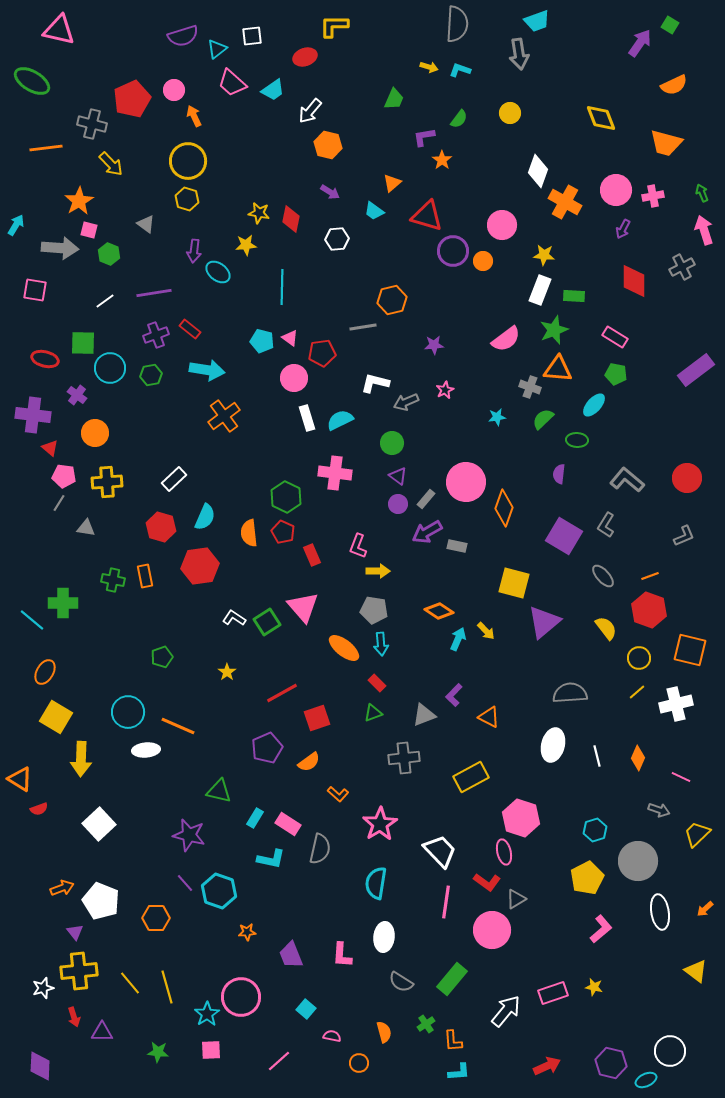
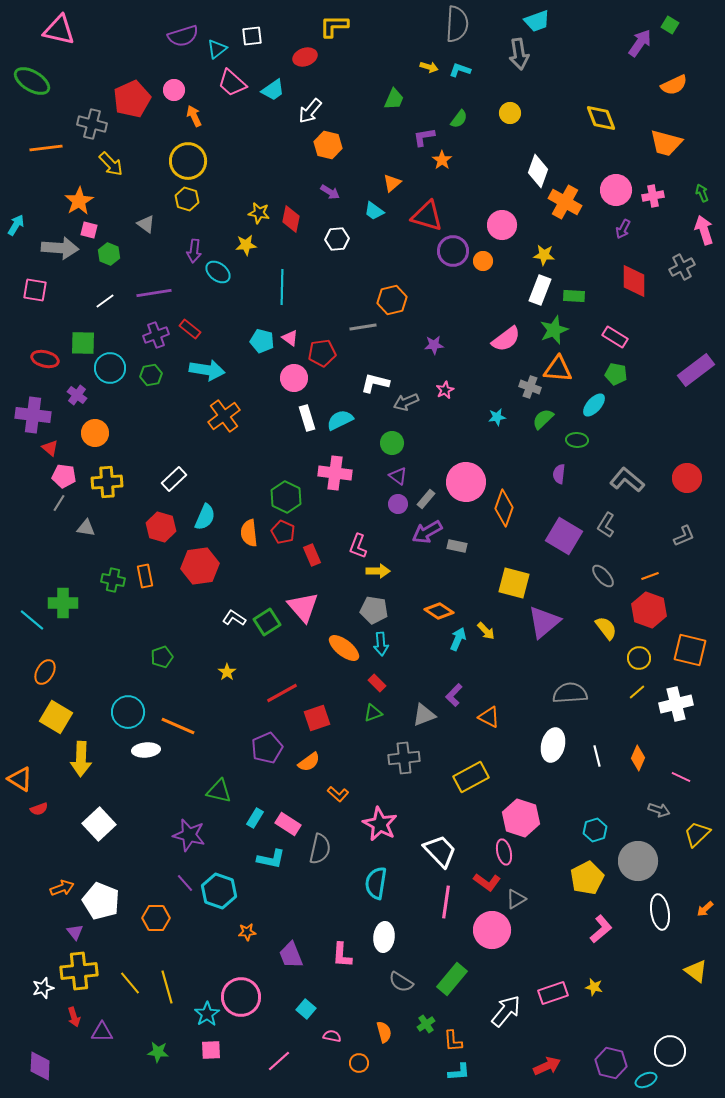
pink star at (380, 824): rotated 12 degrees counterclockwise
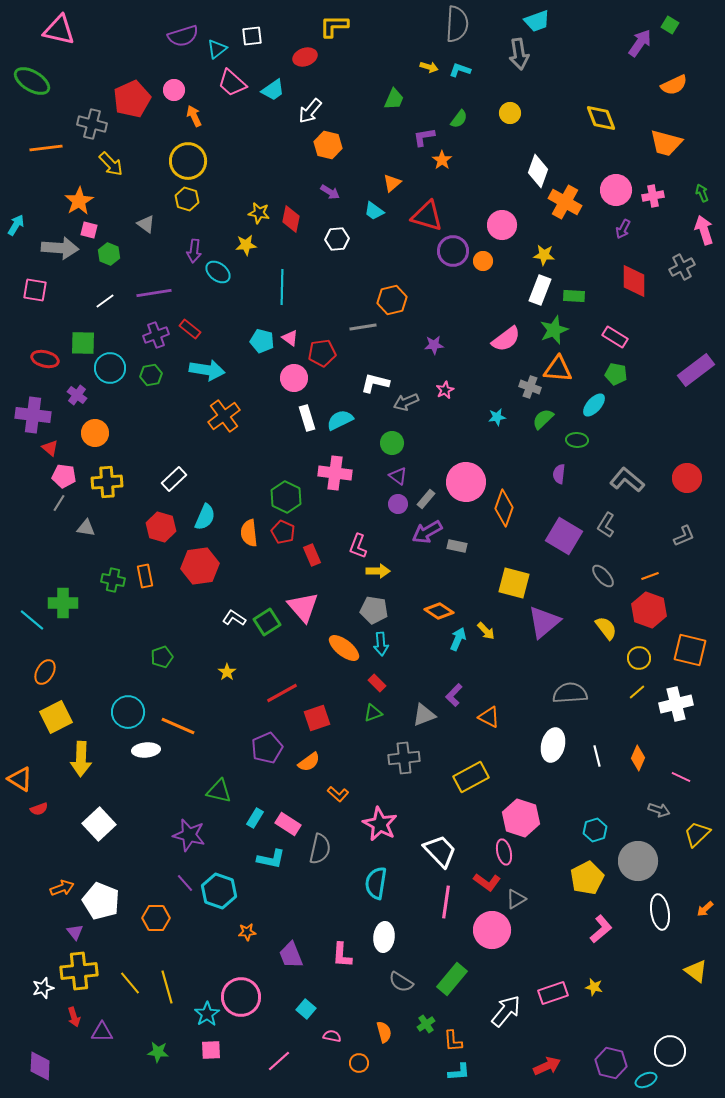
yellow square at (56, 717): rotated 32 degrees clockwise
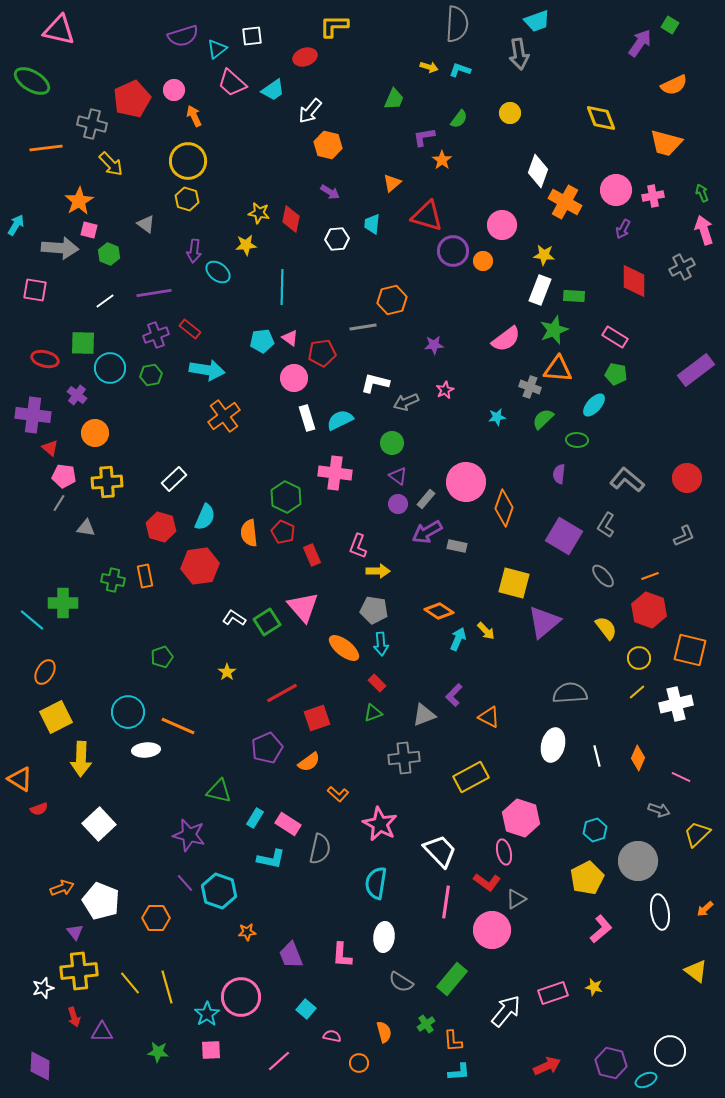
cyan trapezoid at (374, 211): moved 2 px left, 13 px down; rotated 60 degrees clockwise
cyan pentagon at (262, 341): rotated 20 degrees counterclockwise
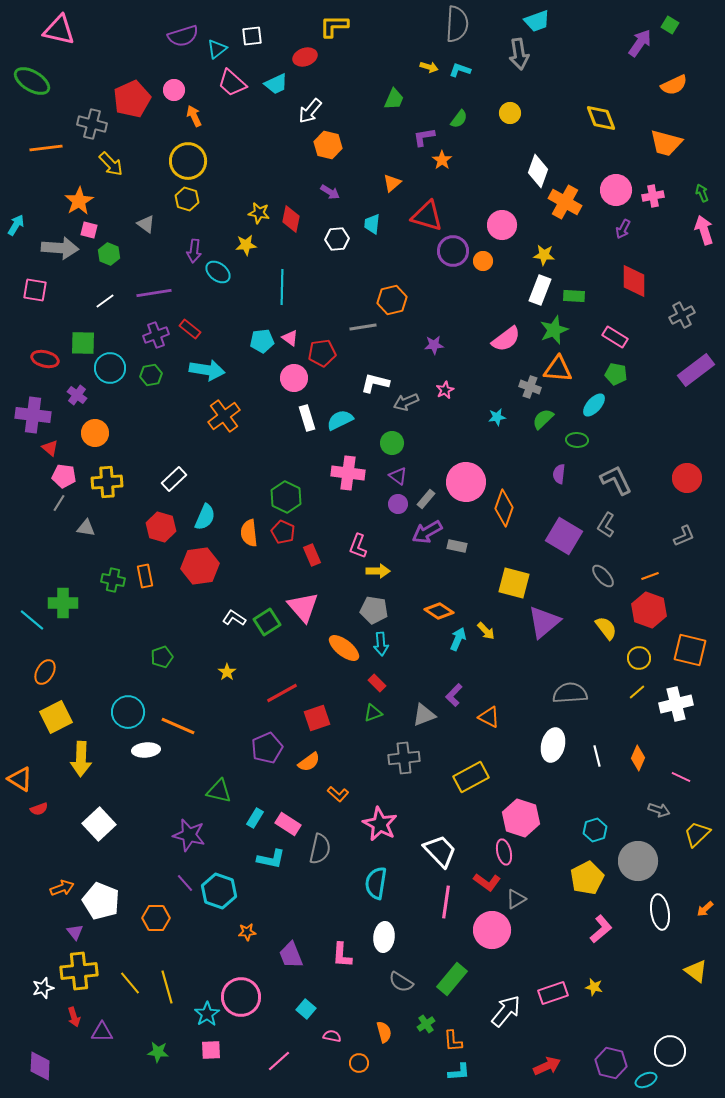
cyan trapezoid at (273, 90): moved 3 px right, 6 px up; rotated 10 degrees clockwise
gray cross at (682, 267): moved 48 px down
pink cross at (335, 473): moved 13 px right
gray L-shape at (627, 480): moved 11 px left; rotated 24 degrees clockwise
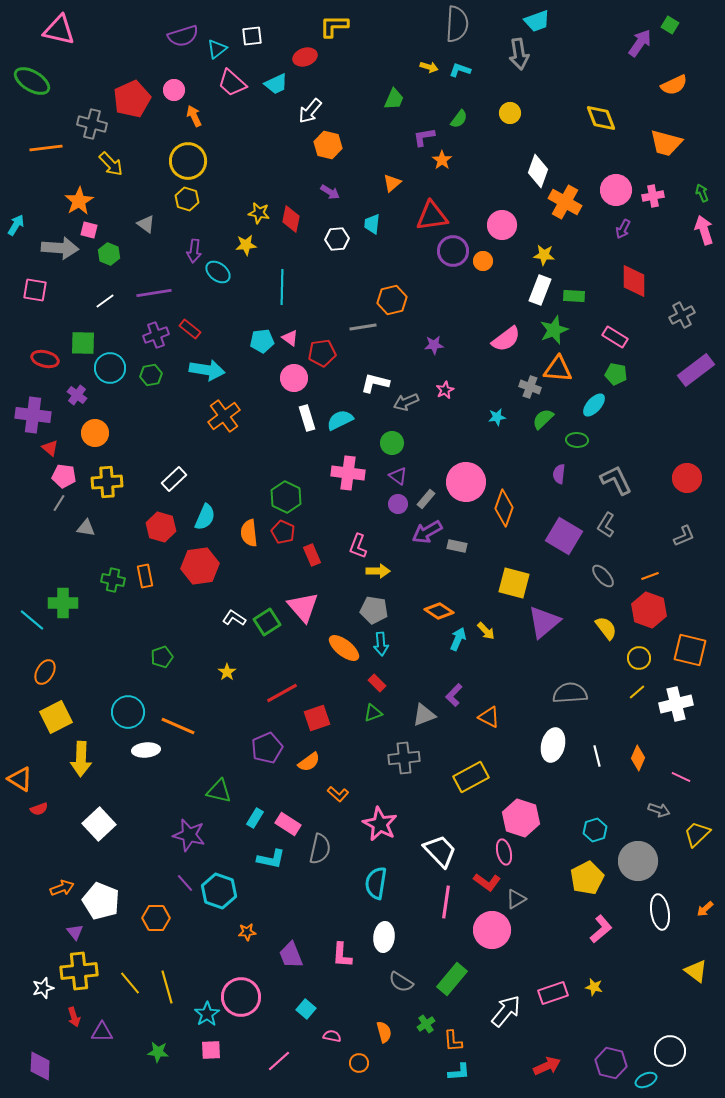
red triangle at (427, 216): moved 5 px right; rotated 24 degrees counterclockwise
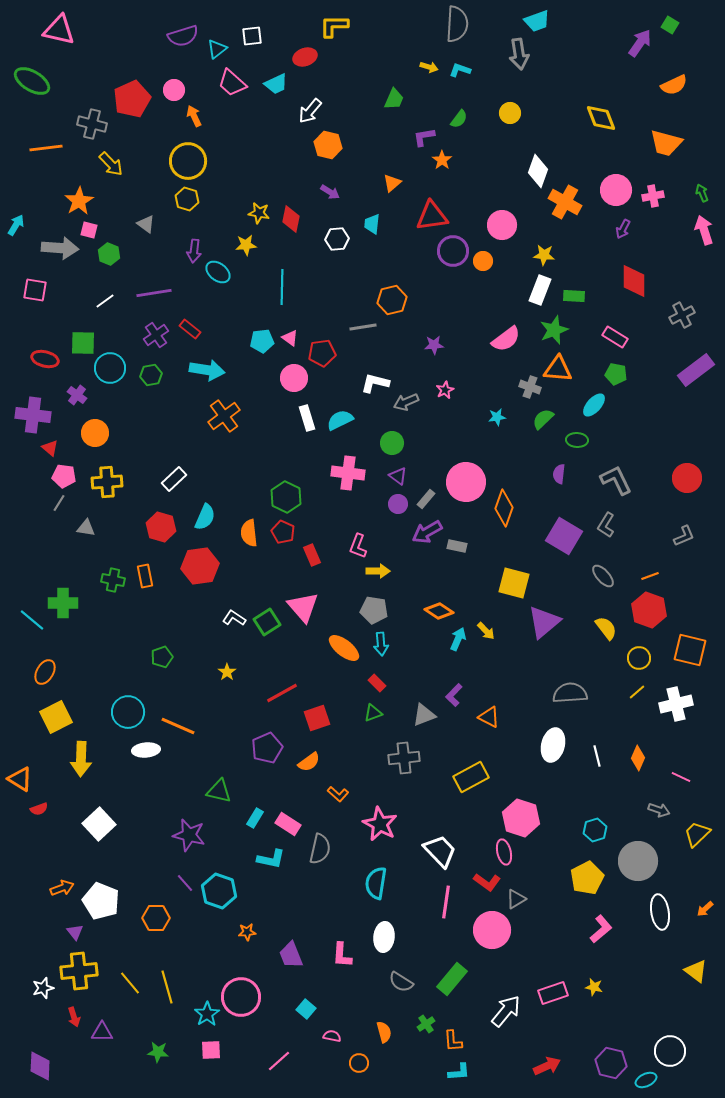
purple cross at (156, 335): rotated 15 degrees counterclockwise
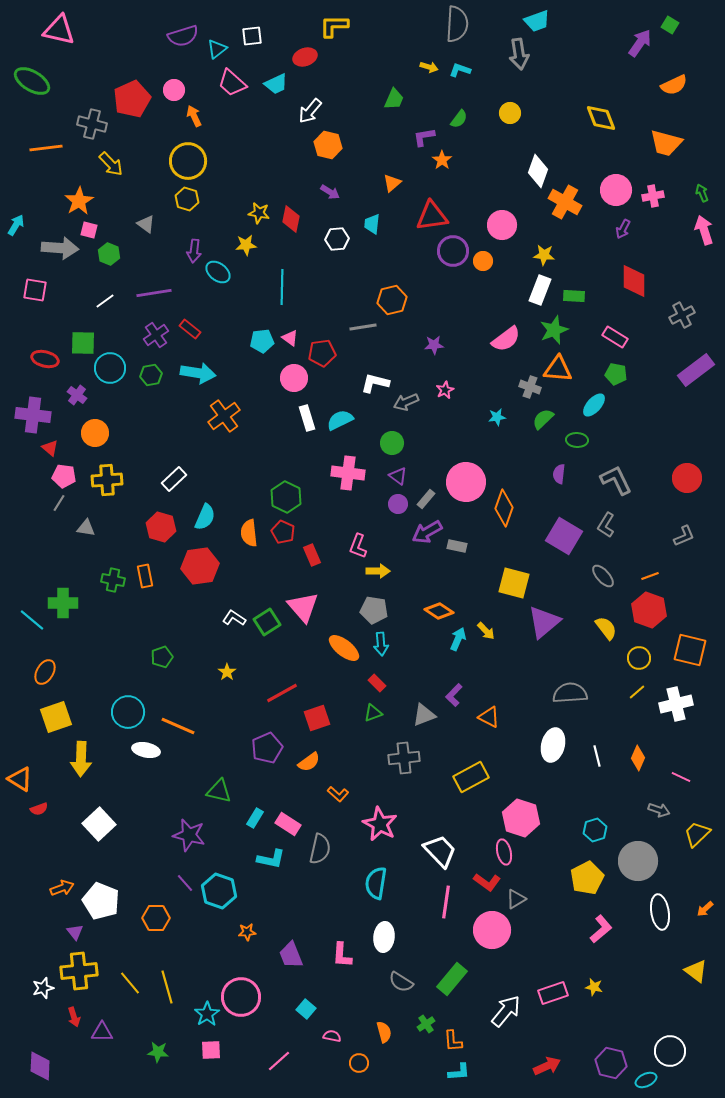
cyan arrow at (207, 370): moved 9 px left, 3 px down
yellow cross at (107, 482): moved 2 px up
yellow square at (56, 717): rotated 8 degrees clockwise
white ellipse at (146, 750): rotated 16 degrees clockwise
